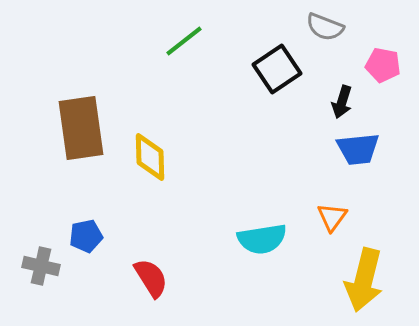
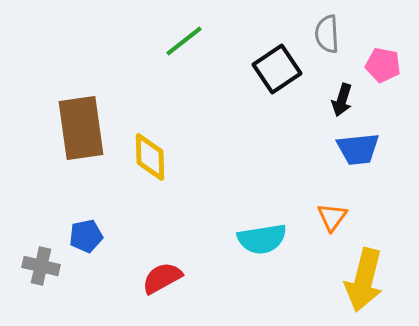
gray semicircle: moved 2 px right, 7 px down; rotated 66 degrees clockwise
black arrow: moved 2 px up
red semicircle: moved 11 px right; rotated 87 degrees counterclockwise
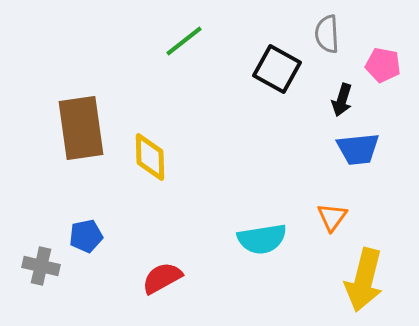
black square: rotated 27 degrees counterclockwise
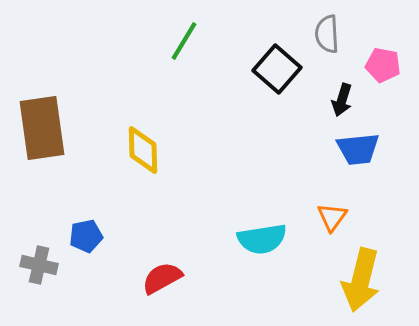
green line: rotated 21 degrees counterclockwise
black square: rotated 12 degrees clockwise
brown rectangle: moved 39 px left
yellow diamond: moved 7 px left, 7 px up
gray cross: moved 2 px left, 1 px up
yellow arrow: moved 3 px left
